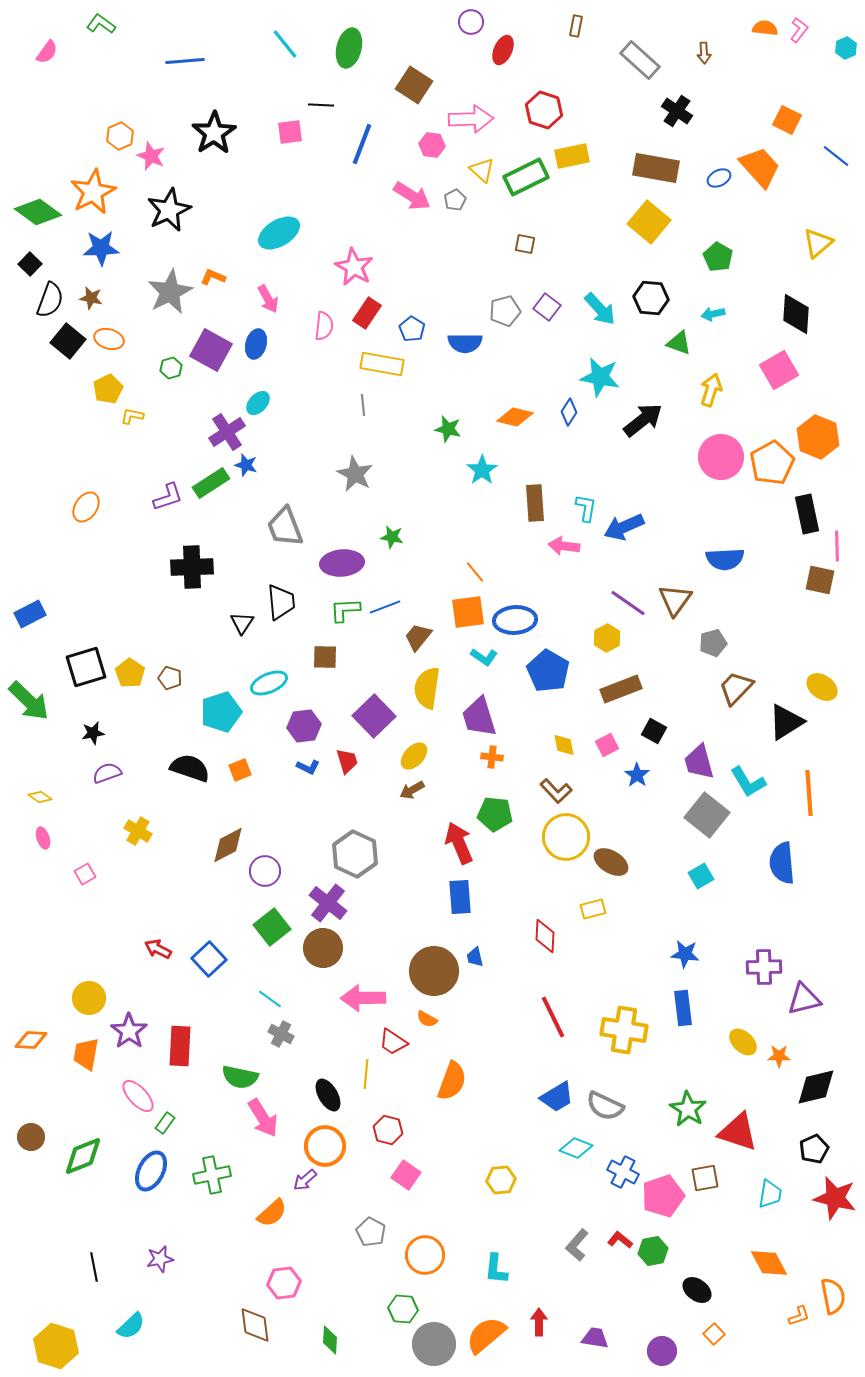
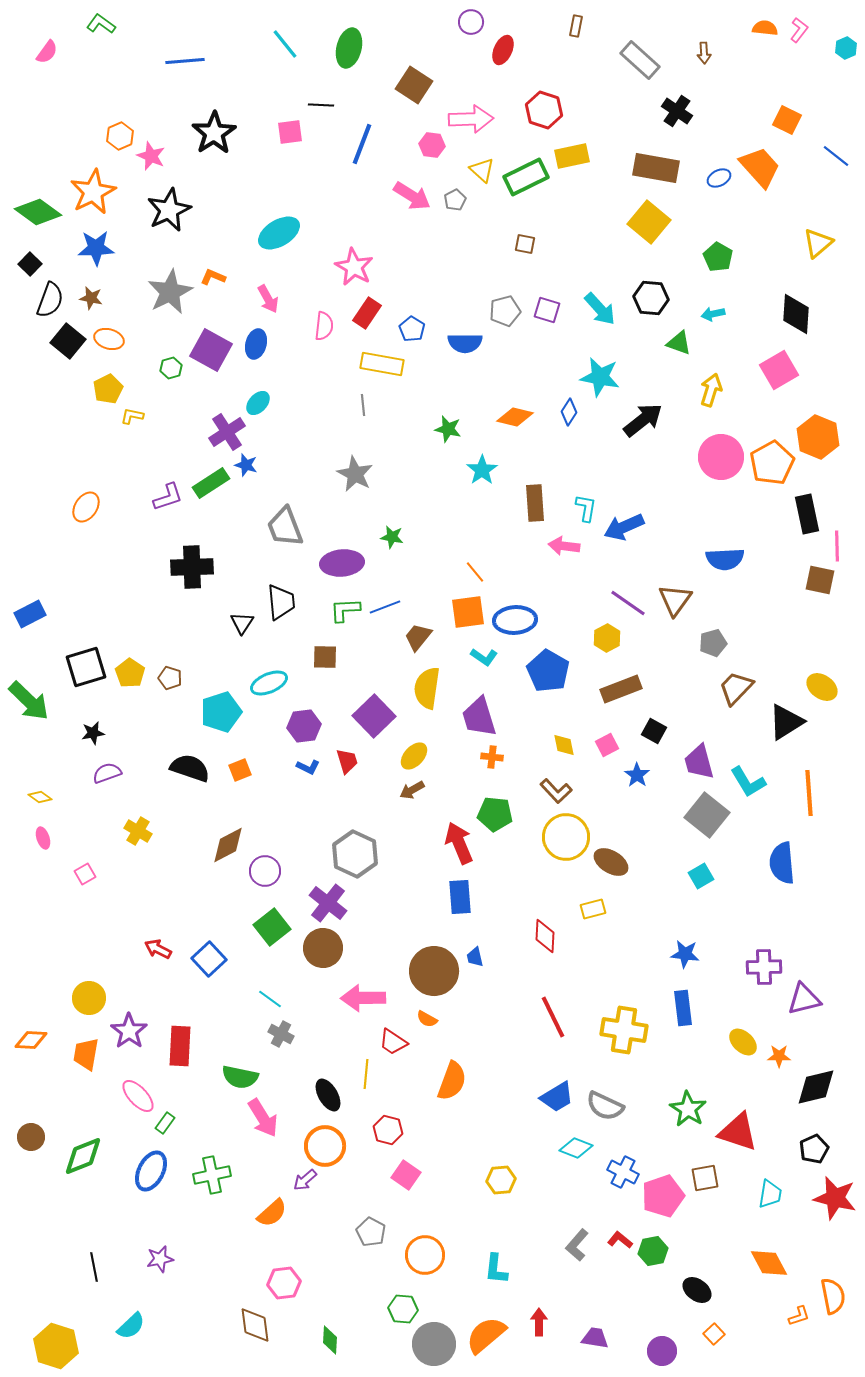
blue star at (101, 248): moved 5 px left
purple square at (547, 307): moved 3 px down; rotated 20 degrees counterclockwise
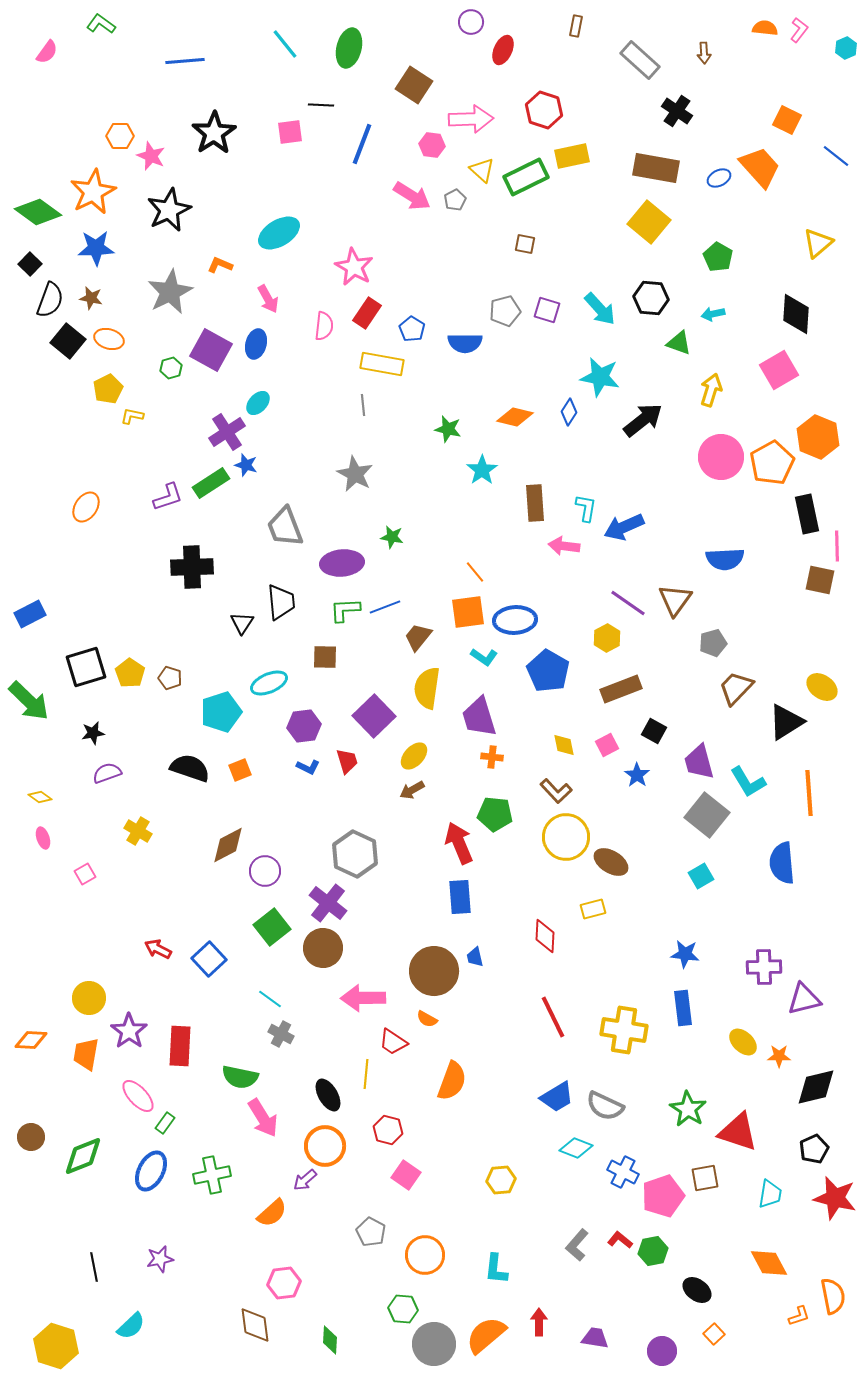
orange hexagon at (120, 136): rotated 24 degrees clockwise
orange L-shape at (213, 277): moved 7 px right, 12 px up
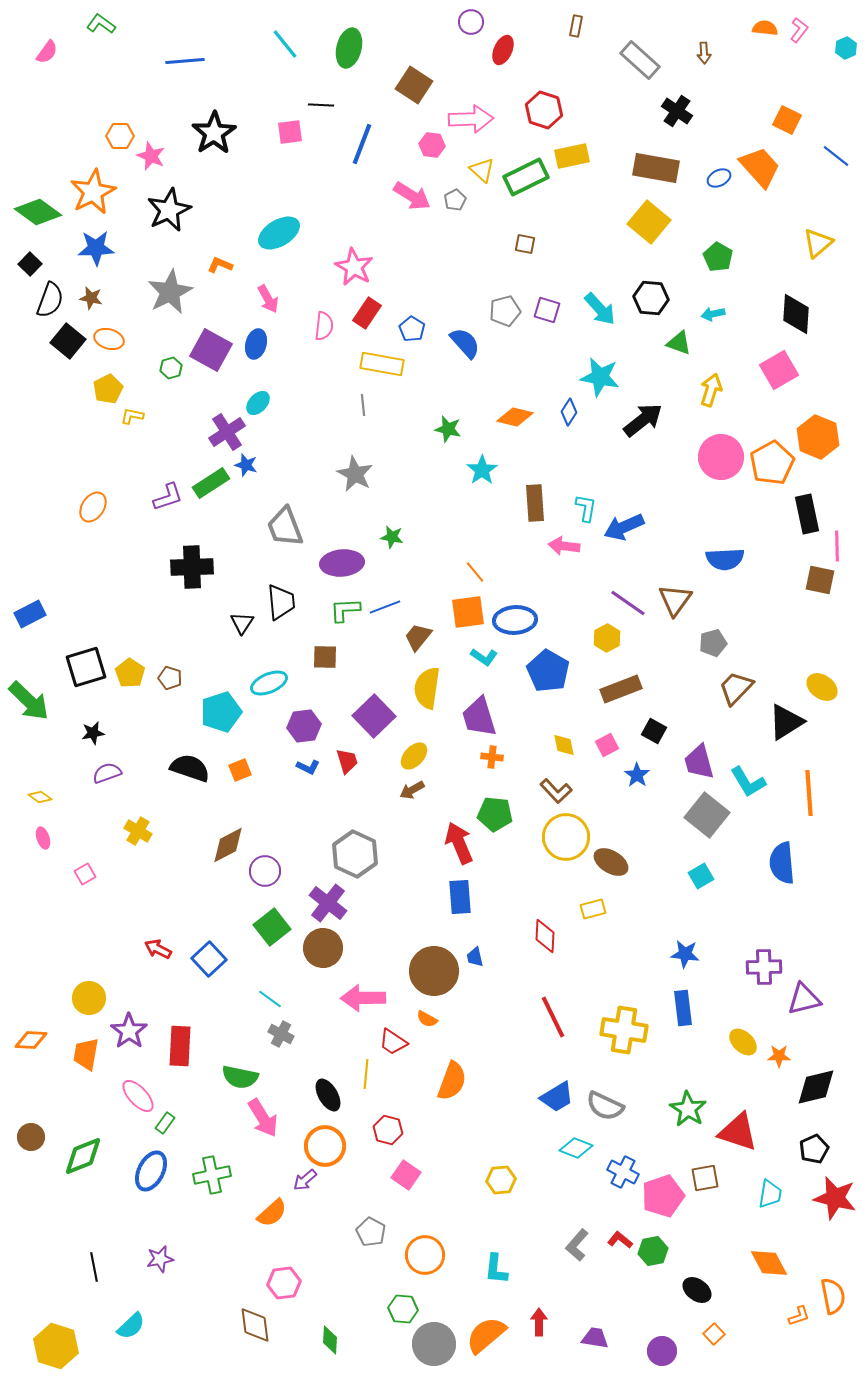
blue semicircle at (465, 343): rotated 132 degrees counterclockwise
orange ellipse at (86, 507): moved 7 px right
